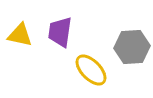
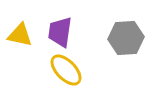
gray hexagon: moved 6 px left, 9 px up
yellow ellipse: moved 25 px left
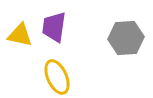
purple trapezoid: moved 6 px left, 5 px up
yellow ellipse: moved 9 px left, 7 px down; rotated 20 degrees clockwise
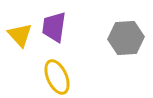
yellow triangle: rotated 36 degrees clockwise
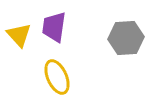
yellow triangle: moved 1 px left
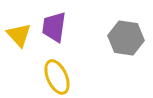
gray hexagon: rotated 12 degrees clockwise
